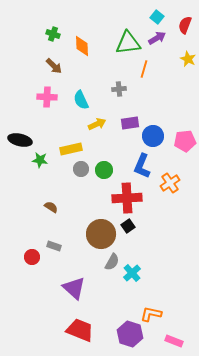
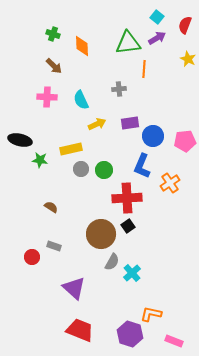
orange line: rotated 12 degrees counterclockwise
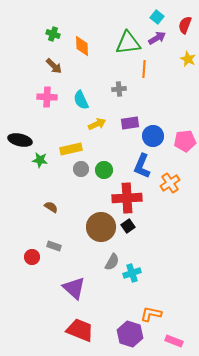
brown circle: moved 7 px up
cyan cross: rotated 24 degrees clockwise
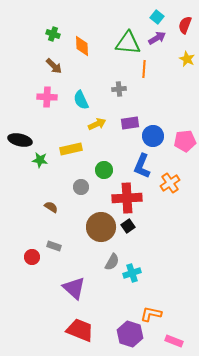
green triangle: rotated 12 degrees clockwise
yellow star: moved 1 px left
gray circle: moved 18 px down
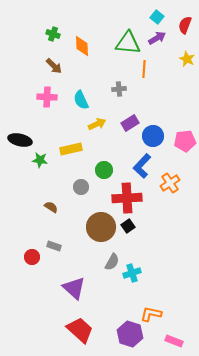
purple rectangle: rotated 24 degrees counterclockwise
blue L-shape: rotated 20 degrees clockwise
red trapezoid: rotated 20 degrees clockwise
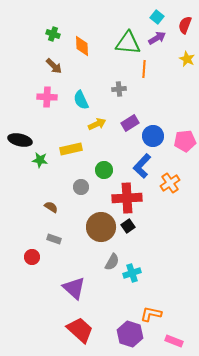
gray rectangle: moved 7 px up
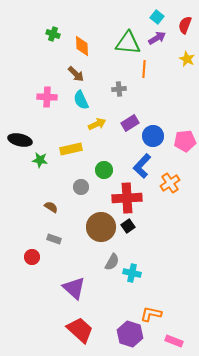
brown arrow: moved 22 px right, 8 px down
cyan cross: rotated 30 degrees clockwise
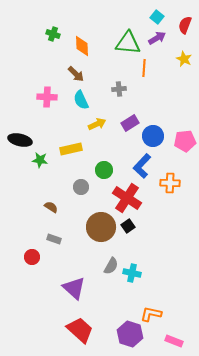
yellow star: moved 3 px left
orange line: moved 1 px up
orange cross: rotated 36 degrees clockwise
red cross: rotated 36 degrees clockwise
gray semicircle: moved 1 px left, 4 px down
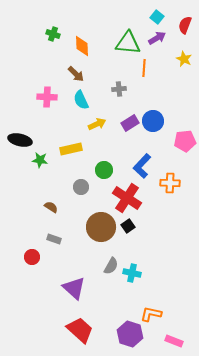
blue circle: moved 15 px up
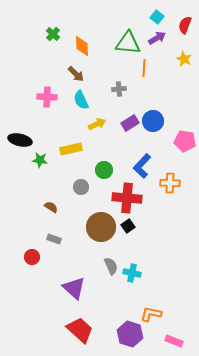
green cross: rotated 24 degrees clockwise
pink pentagon: rotated 15 degrees clockwise
red cross: rotated 28 degrees counterclockwise
gray semicircle: rotated 54 degrees counterclockwise
